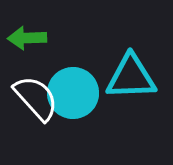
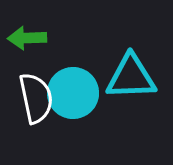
white semicircle: rotated 30 degrees clockwise
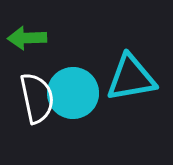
cyan triangle: moved 1 px down; rotated 8 degrees counterclockwise
white semicircle: moved 1 px right
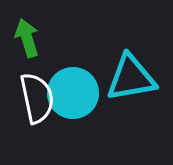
green arrow: rotated 75 degrees clockwise
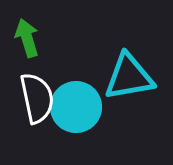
cyan triangle: moved 2 px left, 1 px up
cyan circle: moved 3 px right, 14 px down
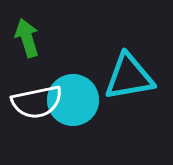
white semicircle: moved 4 px down; rotated 90 degrees clockwise
cyan circle: moved 3 px left, 7 px up
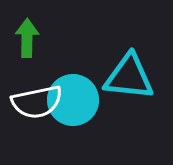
green arrow: rotated 18 degrees clockwise
cyan triangle: rotated 16 degrees clockwise
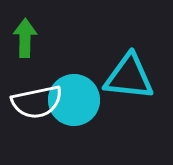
green arrow: moved 2 px left
cyan circle: moved 1 px right
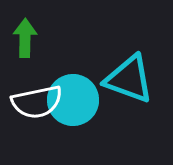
cyan triangle: moved 2 px down; rotated 14 degrees clockwise
cyan circle: moved 1 px left
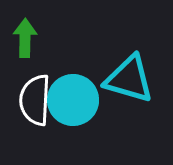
cyan triangle: rotated 4 degrees counterclockwise
white semicircle: moved 2 px left, 2 px up; rotated 105 degrees clockwise
